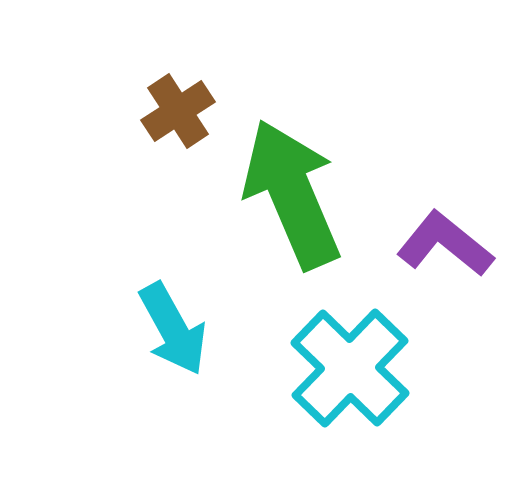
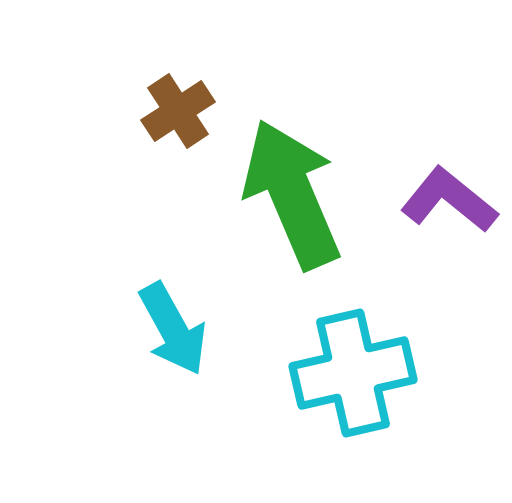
purple L-shape: moved 4 px right, 44 px up
cyan cross: moved 3 px right, 5 px down; rotated 33 degrees clockwise
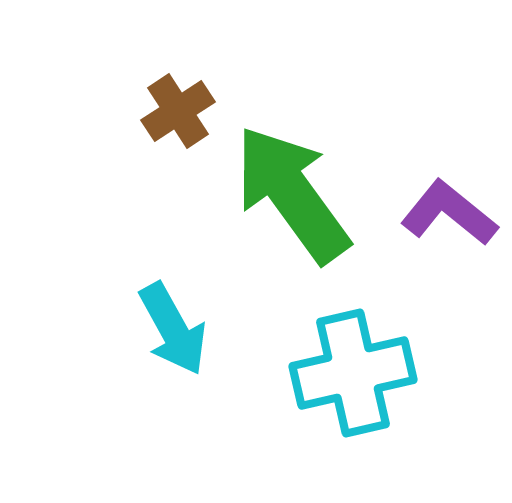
green arrow: rotated 13 degrees counterclockwise
purple L-shape: moved 13 px down
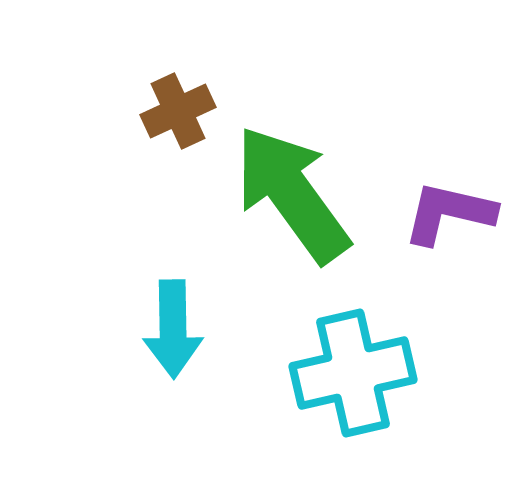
brown cross: rotated 8 degrees clockwise
purple L-shape: rotated 26 degrees counterclockwise
cyan arrow: rotated 28 degrees clockwise
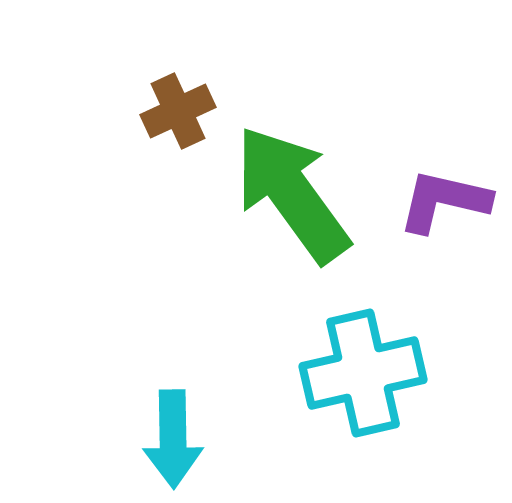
purple L-shape: moved 5 px left, 12 px up
cyan arrow: moved 110 px down
cyan cross: moved 10 px right
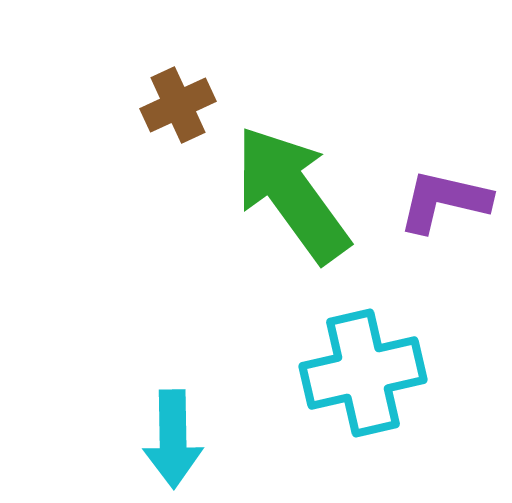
brown cross: moved 6 px up
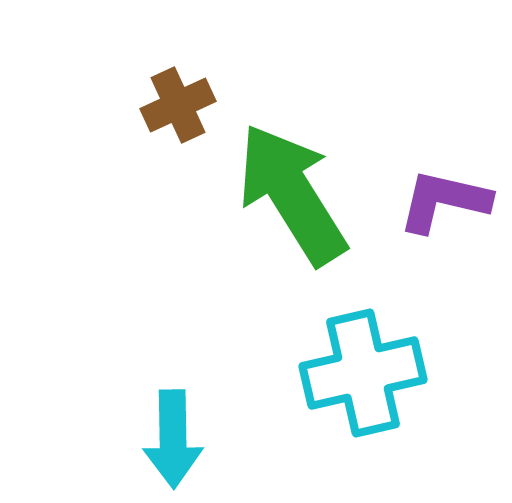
green arrow: rotated 4 degrees clockwise
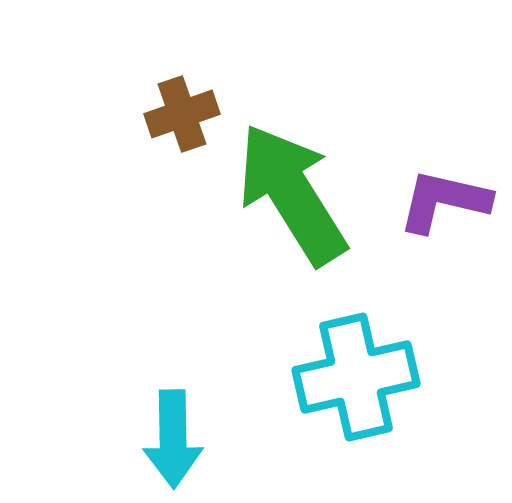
brown cross: moved 4 px right, 9 px down; rotated 6 degrees clockwise
cyan cross: moved 7 px left, 4 px down
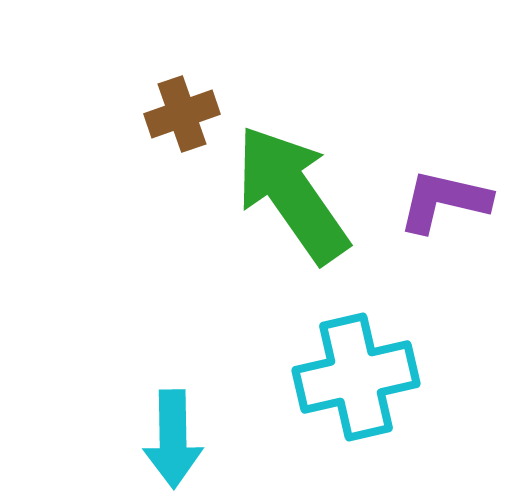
green arrow: rotated 3 degrees counterclockwise
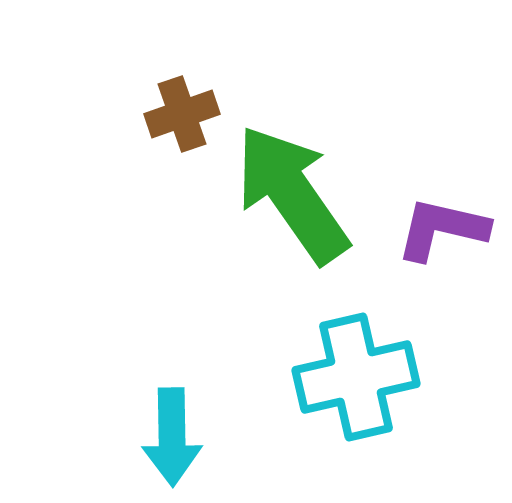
purple L-shape: moved 2 px left, 28 px down
cyan arrow: moved 1 px left, 2 px up
